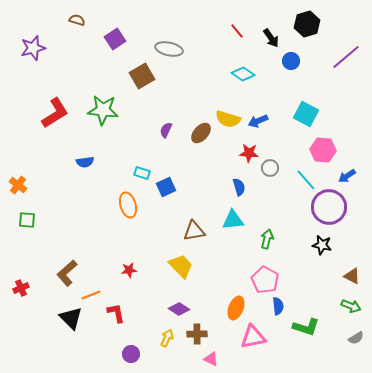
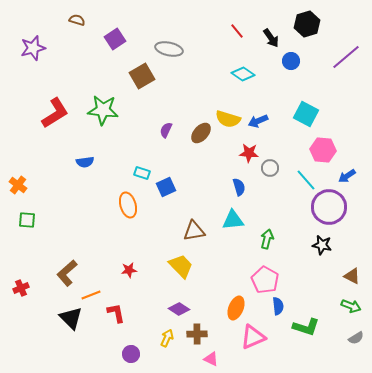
pink triangle at (253, 337): rotated 12 degrees counterclockwise
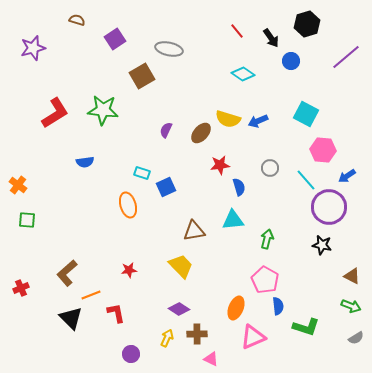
red star at (249, 153): moved 29 px left, 12 px down; rotated 12 degrees counterclockwise
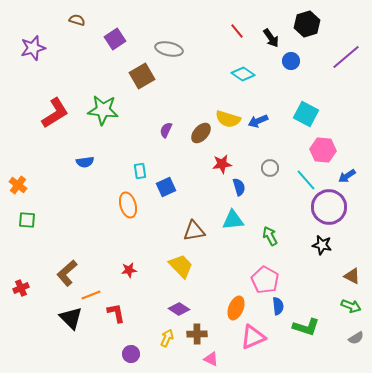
red star at (220, 165): moved 2 px right, 1 px up
cyan rectangle at (142, 173): moved 2 px left, 2 px up; rotated 63 degrees clockwise
green arrow at (267, 239): moved 3 px right, 3 px up; rotated 42 degrees counterclockwise
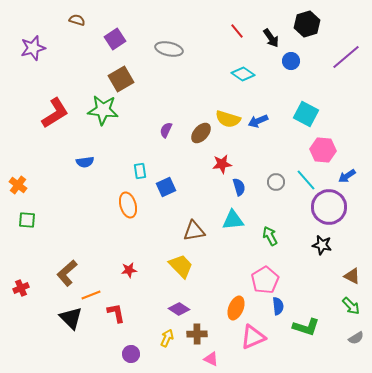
brown square at (142, 76): moved 21 px left, 3 px down
gray circle at (270, 168): moved 6 px right, 14 px down
pink pentagon at (265, 280): rotated 12 degrees clockwise
green arrow at (351, 306): rotated 24 degrees clockwise
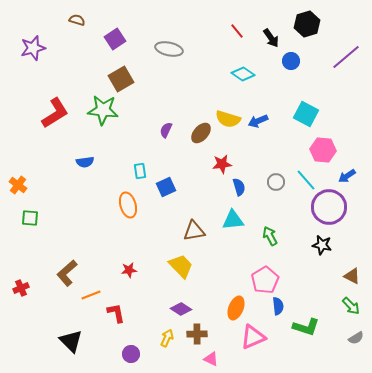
green square at (27, 220): moved 3 px right, 2 px up
purple diamond at (179, 309): moved 2 px right
black triangle at (71, 318): moved 23 px down
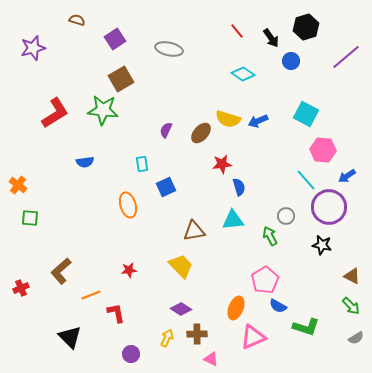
black hexagon at (307, 24): moved 1 px left, 3 px down
cyan rectangle at (140, 171): moved 2 px right, 7 px up
gray circle at (276, 182): moved 10 px right, 34 px down
brown L-shape at (67, 273): moved 6 px left, 2 px up
blue semicircle at (278, 306): rotated 126 degrees clockwise
black triangle at (71, 341): moved 1 px left, 4 px up
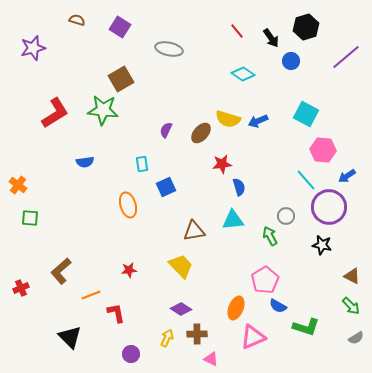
purple square at (115, 39): moved 5 px right, 12 px up; rotated 25 degrees counterclockwise
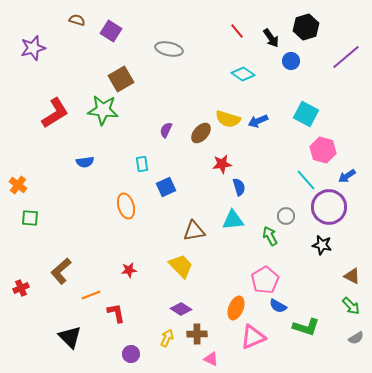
purple square at (120, 27): moved 9 px left, 4 px down
pink hexagon at (323, 150): rotated 10 degrees clockwise
orange ellipse at (128, 205): moved 2 px left, 1 px down
